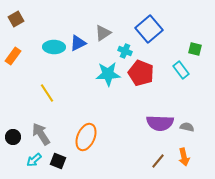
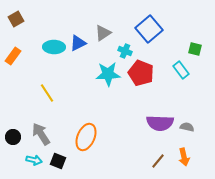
cyan arrow: rotated 126 degrees counterclockwise
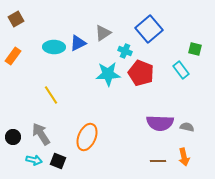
yellow line: moved 4 px right, 2 px down
orange ellipse: moved 1 px right
brown line: rotated 49 degrees clockwise
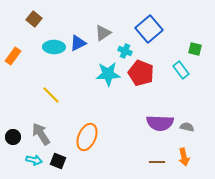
brown square: moved 18 px right; rotated 21 degrees counterclockwise
yellow line: rotated 12 degrees counterclockwise
brown line: moved 1 px left, 1 px down
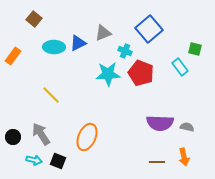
gray triangle: rotated 12 degrees clockwise
cyan rectangle: moved 1 px left, 3 px up
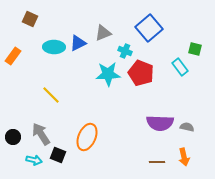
brown square: moved 4 px left; rotated 14 degrees counterclockwise
blue square: moved 1 px up
black square: moved 6 px up
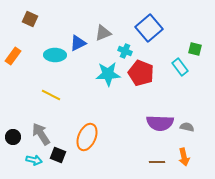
cyan ellipse: moved 1 px right, 8 px down
yellow line: rotated 18 degrees counterclockwise
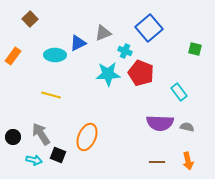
brown square: rotated 21 degrees clockwise
cyan rectangle: moved 1 px left, 25 px down
yellow line: rotated 12 degrees counterclockwise
orange arrow: moved 4 px right, 4 px down
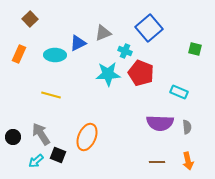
orange rectangle: moved 6 px right, 2 px up; rotated 12 degrees counterclockwise
cyan rectangle: rotated 30 degrees counterclockwise
gray semicircle: rotated 72 degrees clockwise
cyan arrow: moved 2 px right, 1 px down; rotated 126 degrees clockwise
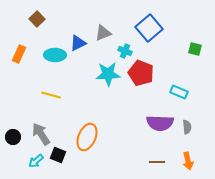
brown square: moved 7 px right
